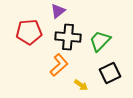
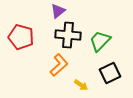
red pentagon: moved 8 px left, 5 px down; rotated 20 degrees clockwise
black cross: moved 2 px up
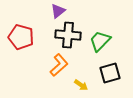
black square: rotated 10 degrees clockwise
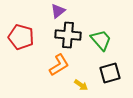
green trapezoid: moved 1 px right, 1 px up; rotated 95 degrees clockwise
orange L-shape: rotated 10 degrees clockwise
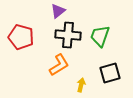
green trapezoid: moved 1 px left, 4 px up; rotated 120 degrees counterclockwise
yellow arrow: rotated 112 degrees counterclockwise
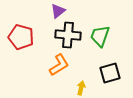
yellow arrow: moved 3 px down
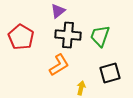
red pentagon: rotated 15 degrees clockwise
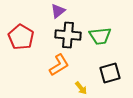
green trapezoid: rotated 115 degrees counterclockwise
yellow arrow: rotated 128 degrees clockwise
